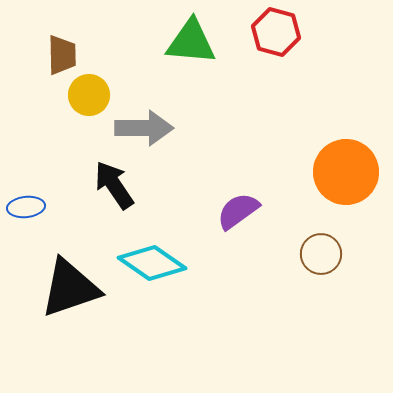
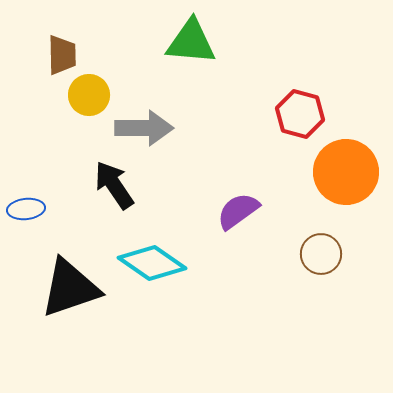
red hexagon: moved 24 px right, 82 px down
blue ellipse: moved 2 px down
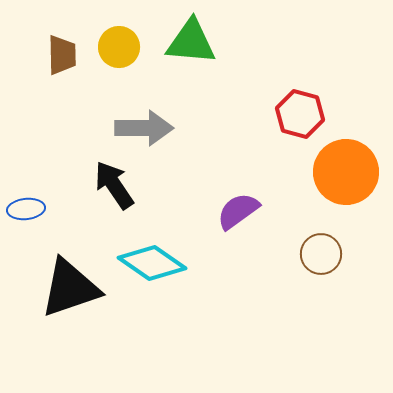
yellow circle: moved 30 px right, 48 px up
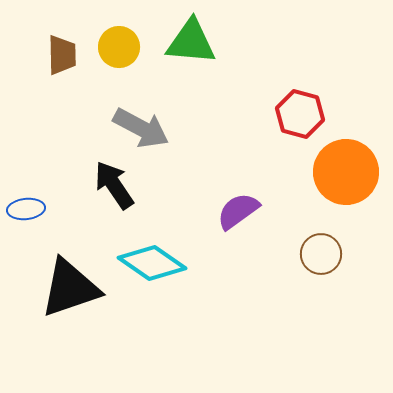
gray arrow: moved 3 px left; rotated 28 degrees clockwise
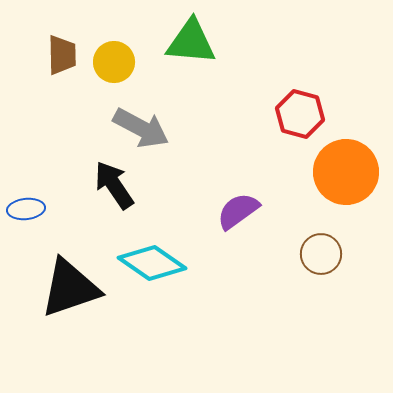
yellow circle: moved 5 px left, 15 px down
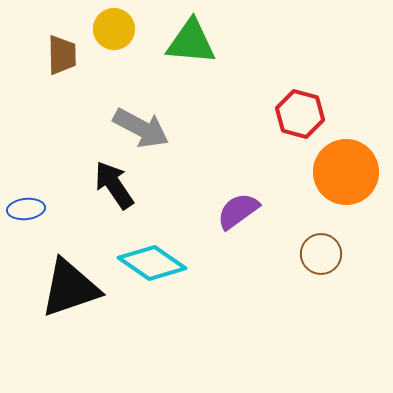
yellow circle: moved 33 px up
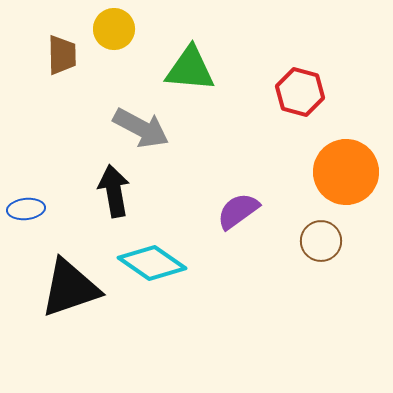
green triangle: moved 1 px left, 27 px down
red hexagon: moved 22 px up
black arrow: moved 6 px down; rotated 24 degrees clockwise
brown circle: moved 13 px up
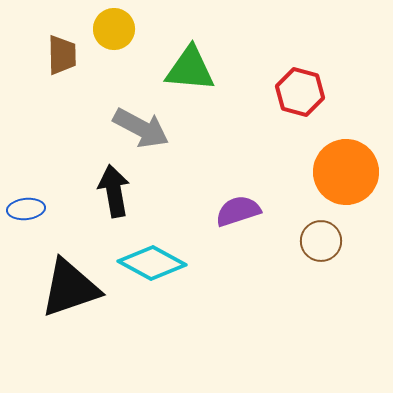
purple semicircle: rotated 18 degrees clockwise
cyan diamond: rotated 6 degrees counterclockwise
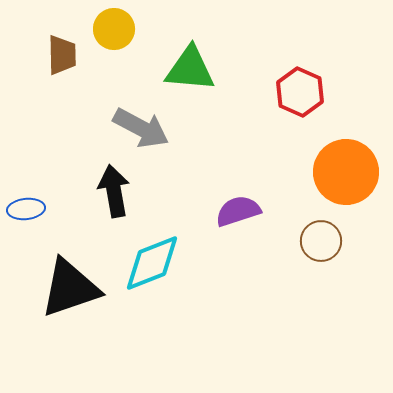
red hexagon: rotated 9 degrees clockwise
cyan diamond: rotated 50 degrees counterclockwise
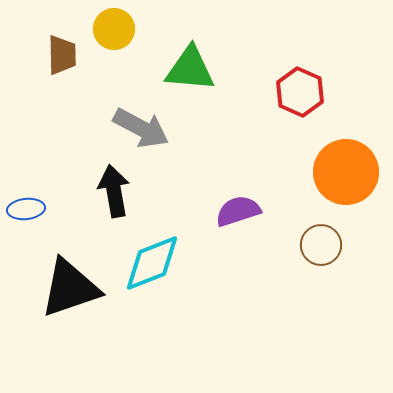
brown circle: moved 4 px down
